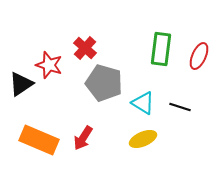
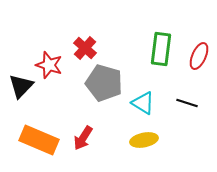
black triangle: moved 2 px down; rotated 12 degrees counterclockwise
black line: moved 7 px right, 4 px up
yellow ellipse: moved 1 px right, 1 px down; rotated 12 degrees clockwise
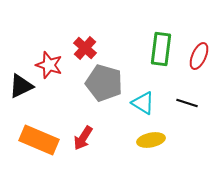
black triangle: rotated 20 degrees clockwise
yellow ellipse: moved 7 px right
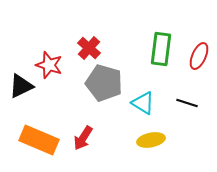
red cross: moved 4 px right
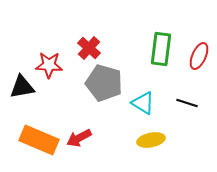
red star: rotated 16 degrees counterclockwise
black triangle: moved 1 px right, 1 px down; rotated 16 degrees clockwise
red arrow: moved 4 px left; rotated 30 degrees clockwise
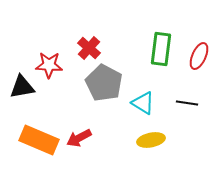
gray pentagon: rotated 12 degrees clockwise
black line: rotated 10 degrees counterclockwise
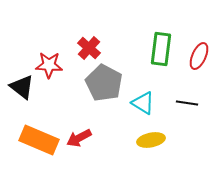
black triangle: rotated 48 degrees clockwise
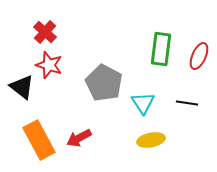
red cross: moved 44 px left, 16 px up
red star: rotated 16 degrees clockwise
cyan triangle: rotated 25 degrees clockwise
orange rectangle: rotated 39 degrees clockwise
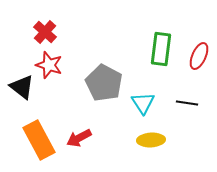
yellow ellipse: rotated 8 degrees clockwise
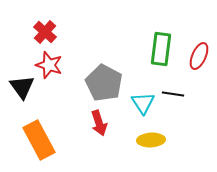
black triangle: rotated 16 degrees clockwise
black line: moved 14 px left, 9 px up
red arrow: moved 20 px right, 15 px up; rotated 80 degrees counterclockwise
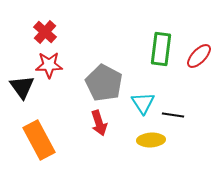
red ellipse: rotated 20 degrees clockwise
red star: rotated 20 degrees counterclockwise
black line: moved 21 px down
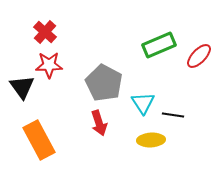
green rectangle: moved 2 px left, 4 px up; rotated 60 degrees clockwise
